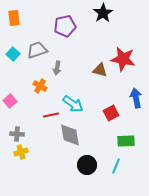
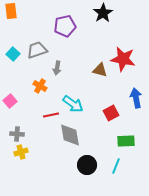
orange rectangle: moved 3 px left, 7 px up
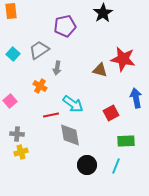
gray trapezoid: moved 2 px right; rotated 15 degrees counterclockwise
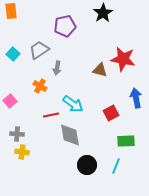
yellow cross: moved 1 px right; rotated 24 degrees clockwise
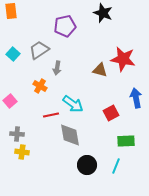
black star: rotated 18 degrees counterclockwise
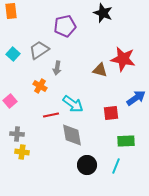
blue arrow: rotated 66 degrees clockwise
red square: rotated 21 degrees clockwise
gray diamond: moved 2 px right
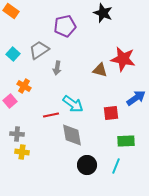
orange rectangle: rotated 49 degrees counterclockwise
orange cross: moved 16 px left
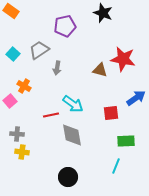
black circle: moved 19 px left, 12 px down
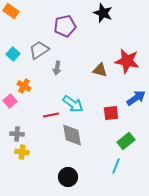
red star: moved 4 px right, 2 px down
green rectangle: rotated 36 degrees counterclockwise
